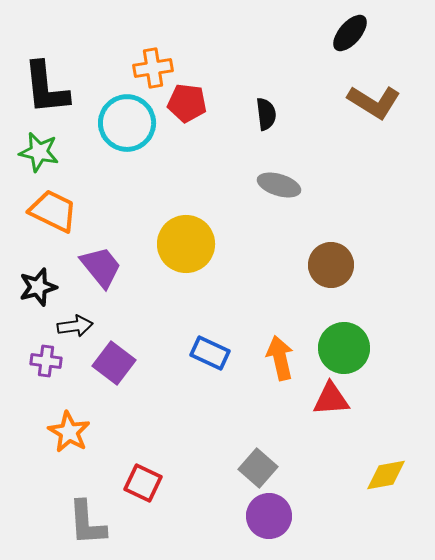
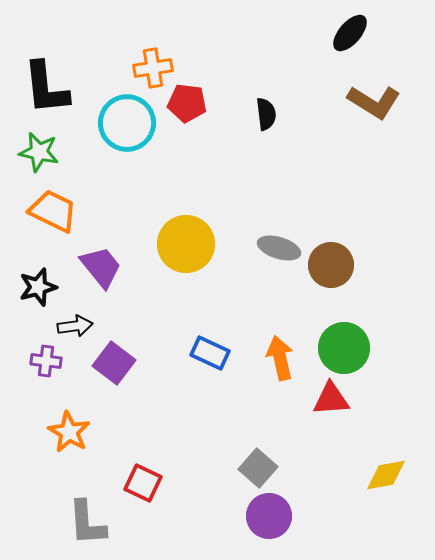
gray ellipse: moved 63 px down
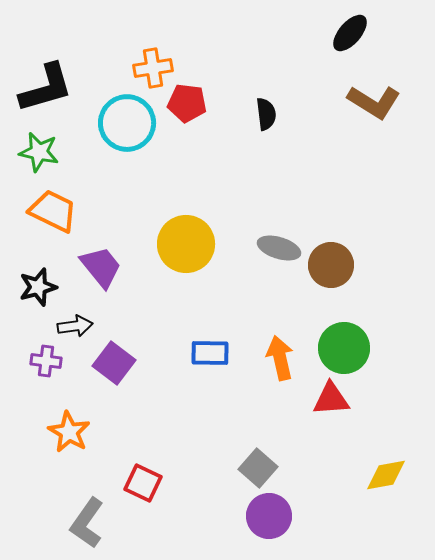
black L-shape: rotated 100 degrees counterclockwise
blue rectangle: rotated 24 degrees counterclockwise
gray L-shape: rotated 39 degrees clockwise
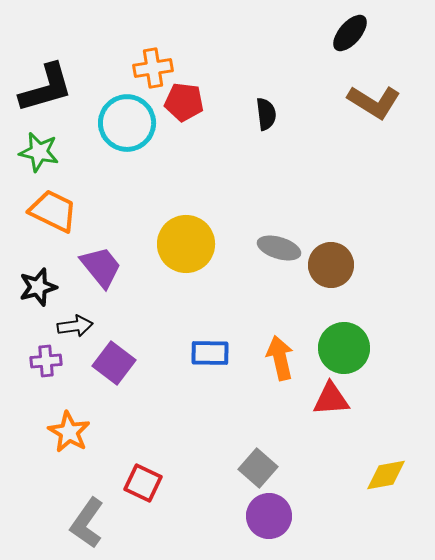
red pentagon: moved 3 px left, 1 px up
purple cross: rotated 12 degrees counterclockwise
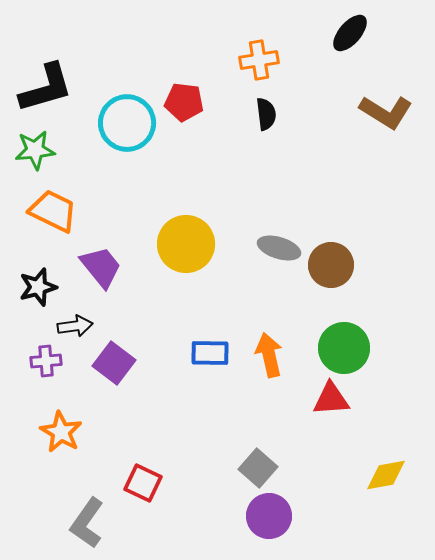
orange cross: moved 106 px right, 8 px up
brown L-shape: moved 12 px right, 10 px down
green star: moved 4 px left, 2 px up; rotated 18 degrees counterclockwise
orange arrow: moved 11 px left, 3 px up
orange star: moved 8 px left
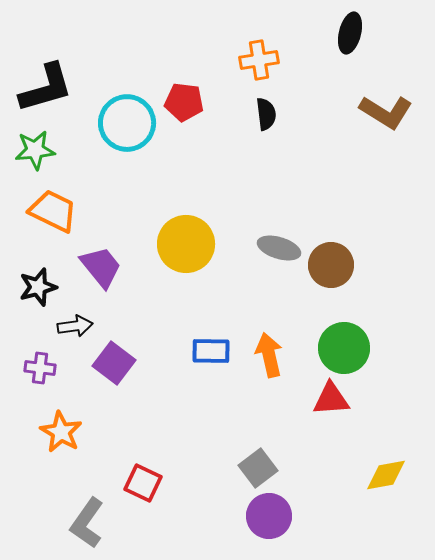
black ellipse: rotated 27 degrees counterclockwise
blue rectangle: moved 1 px right, 2 px up
purple cross: moved 6 px left, 7 px down; rotated 12 degrees clockwise
gray square: rotated 12 degrees clockwise
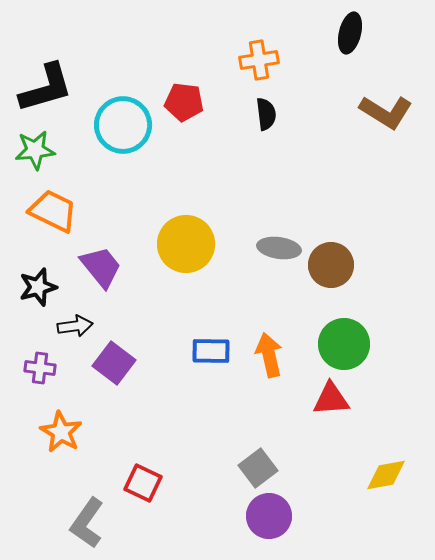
cyan circle: moved 4 px left, 2 px down
gray ellipse: rotated 9 degrees counterclockwise
green circle: moved 4 px up
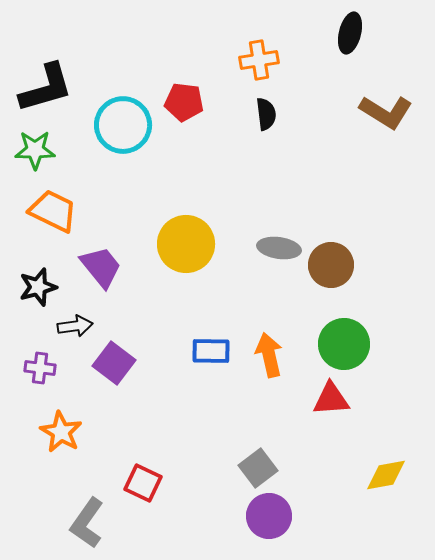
green star: rotated 6 degrees clockwise
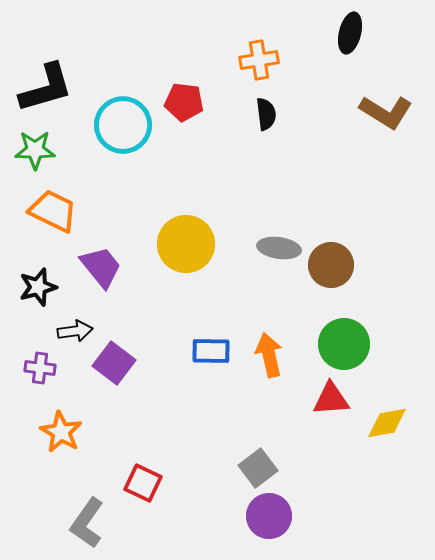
black arrow: moved 5 px down
yellow diamond: moved 1 px right, 52 px up
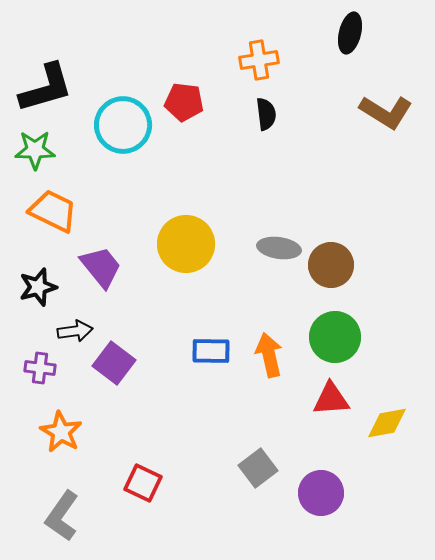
green circle: moved 9 px left, 7 px up
purple circle: moved 52 px right, 23 px up
gray L-shape: moved 25 px left, 7 px up
